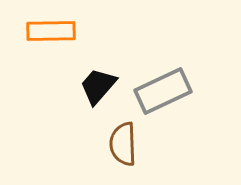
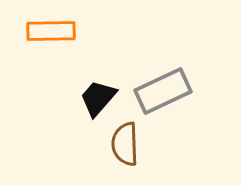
black trapezoid: moved 12 px down
brown semicircle: moved 2 px right
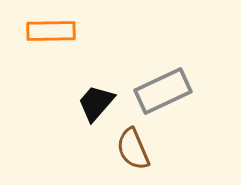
black trapezoid: moved 2 px left, 5 px down
brown semicircle: moved 8 px right, 5 px down; rotated 21 degrees counterclockwise
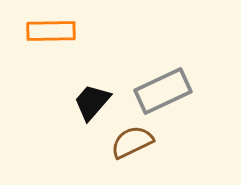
black trapezoid: moved 4 px left, 1 px up
brown semicircle: moved 1 px left, 7 px up; rotated 87 degrees clockwise
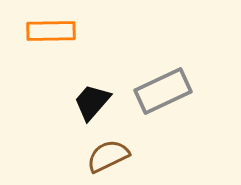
brown semicircle: moved 24 px left, 14 px down
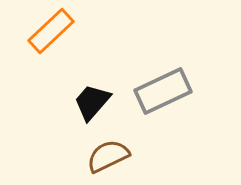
orange rectangle: rotated 42 degrees counterclockwise
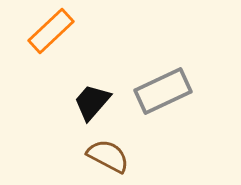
brown semicircle: rotated 54 degrees clockwise
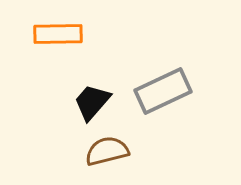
orange rectangle: moved 7 px right, 3 px down; rotated 42 degrees clockwise
brown semicircle: moved 1 px left, 5 px up; rotated 42 degrees counterclockwise
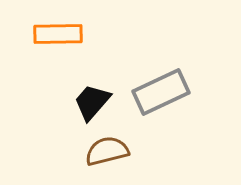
gray rectangle: moved 2 px left, 1 px down
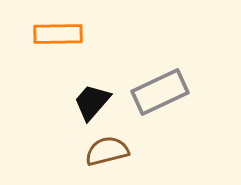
gray rectangle: moved 1 px left
